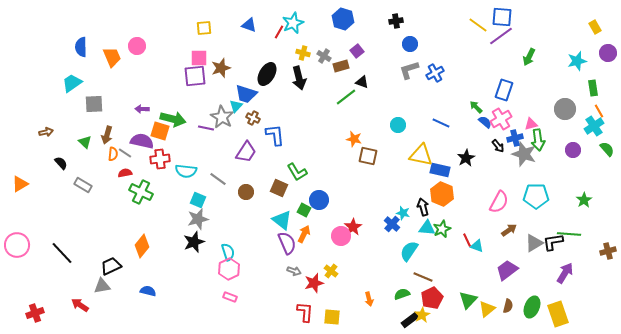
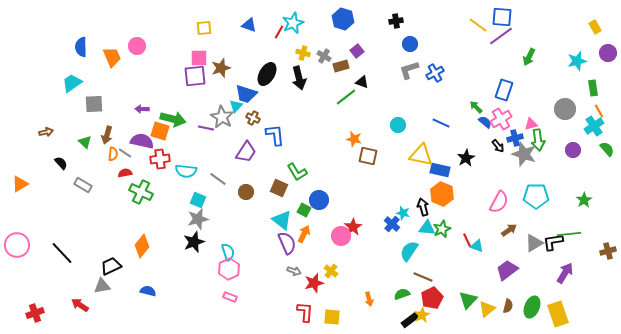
green line at (569, 234): rotated 10 degrees counterclockwise
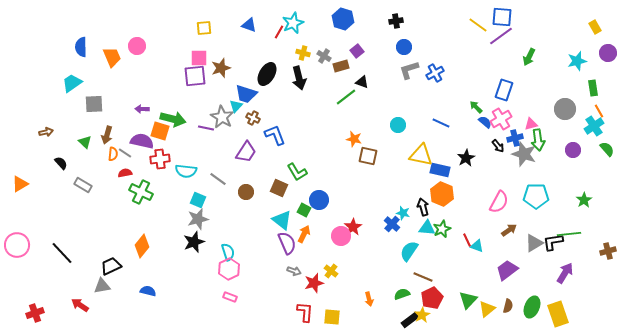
blue circle at (410, 44): moved 6 px left, 3 px down
blue L-shape at (275, 135): rotated 15 degrees counterclockwise
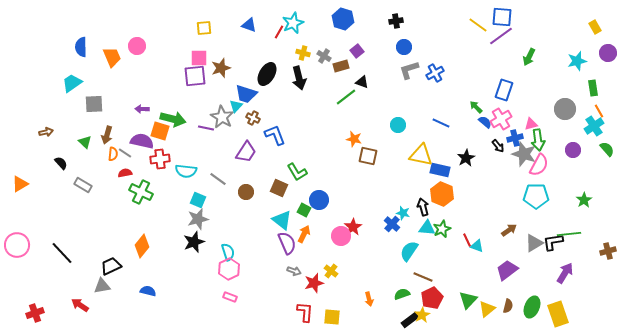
pink semicircle at (499, 202): moved 40 px right, 37 px up
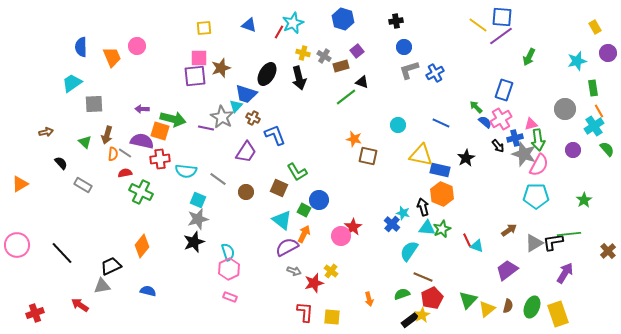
purple semicircle at (287, 243): moved 4 px down; rotated 95 degrees counterclockwise
brown cross at (608, 251): rotated 28 degrees counterclockwise
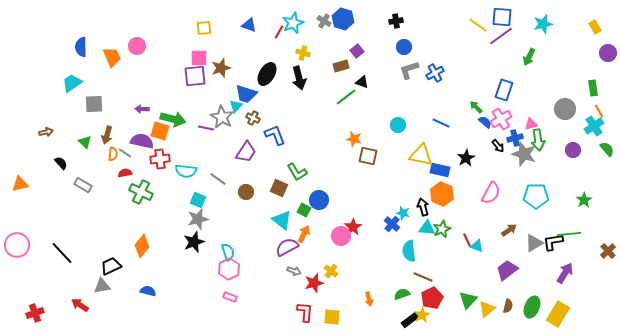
gray cross at (324, 56): moved 35 px up
cyan star at (577, 61): moved 34 px left, 37 px up
pink semicircle at (539, 165): moved 48 px left, 28 px down
orange triangle at (20, 184): rotated 18 degrees clockwise
cyan semicircle at (409, 251): rotated 40 degrees counterclockwise
yellow rectangle at (558, 314): rotated 50 degrees clockwise
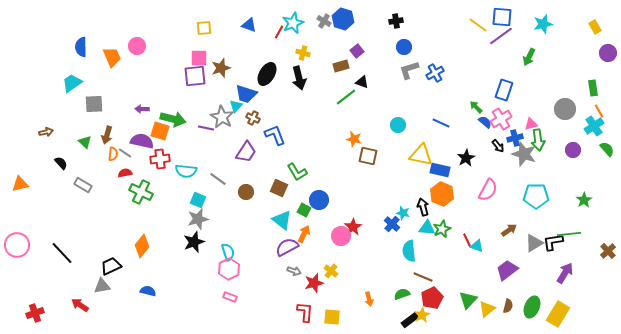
pink semicircle at (491, 193): moved 3 px left, 3 px up
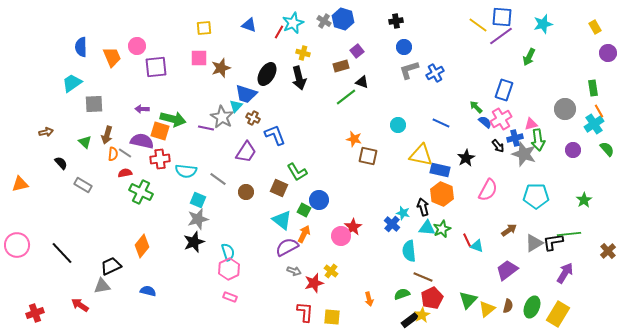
purple square at (195, 76): moved 39 px left, 9 px up
cyan cross at (594, 126): moved 2 px up
